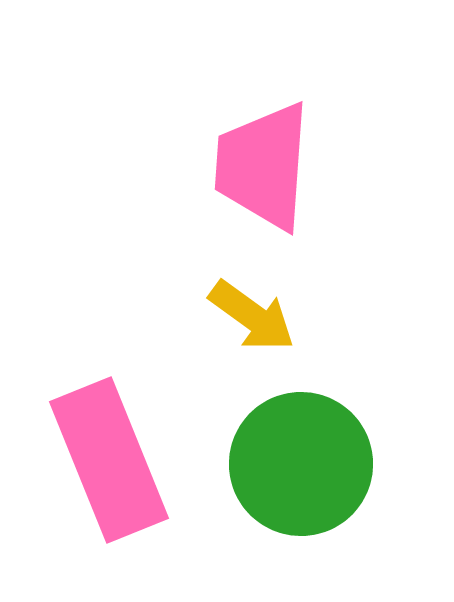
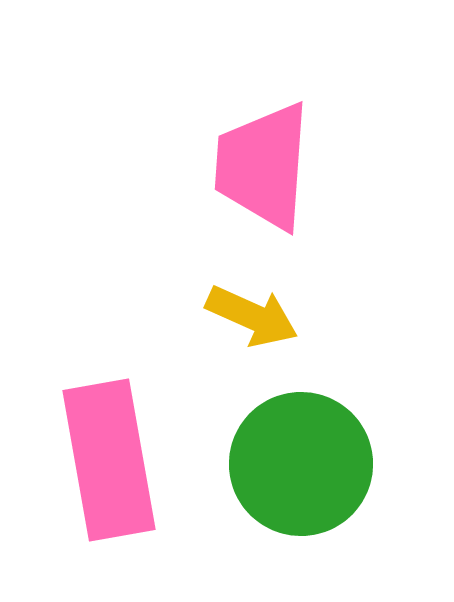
yellow arrow: rotated 12 degrees counterclockwise
pink rectangle: rotated 12 degrees clockwise
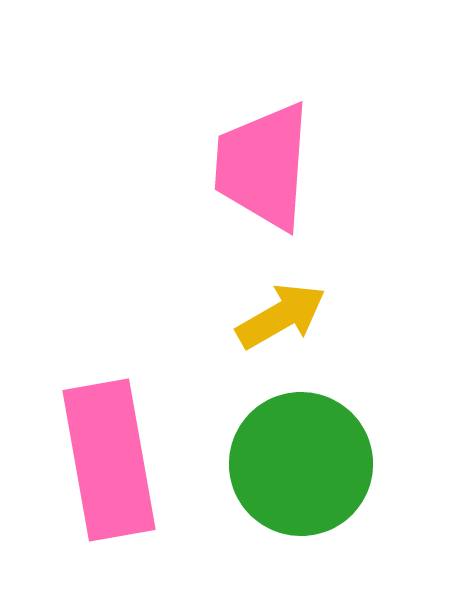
yellow arrow: moved 29 px right; rotated 54 degrees counterclockwise
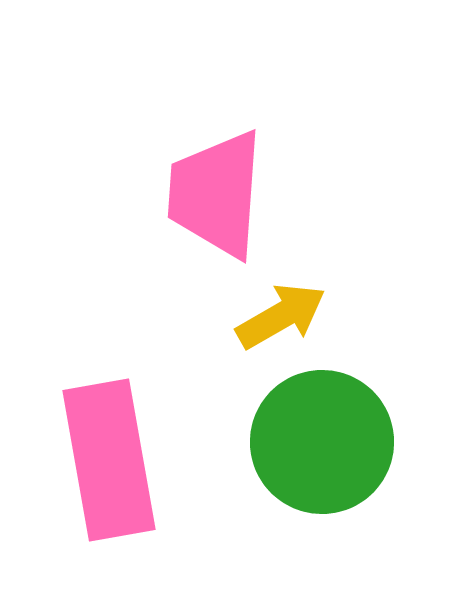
pink trapezoid: moved 47 px left, 28 px down
green circle: moved 21 px right, 22 px up
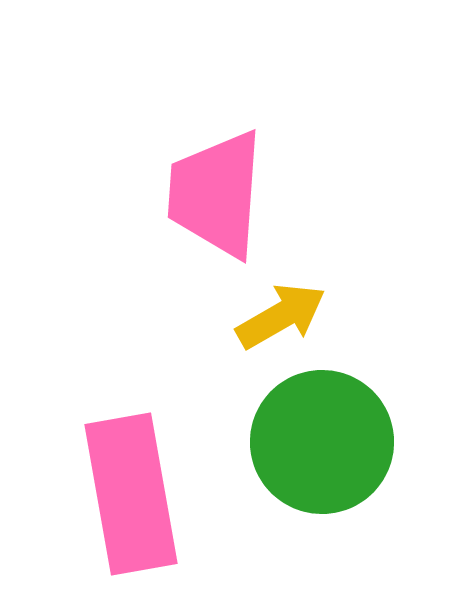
pink rectangle: moved 22 px right, 34 px down
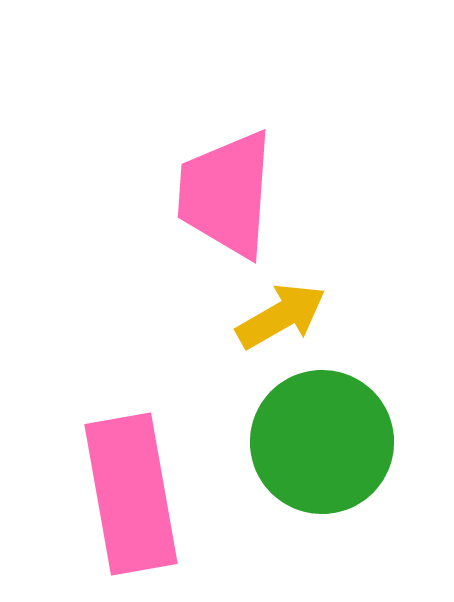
pink trapezoid: moved 10 px right
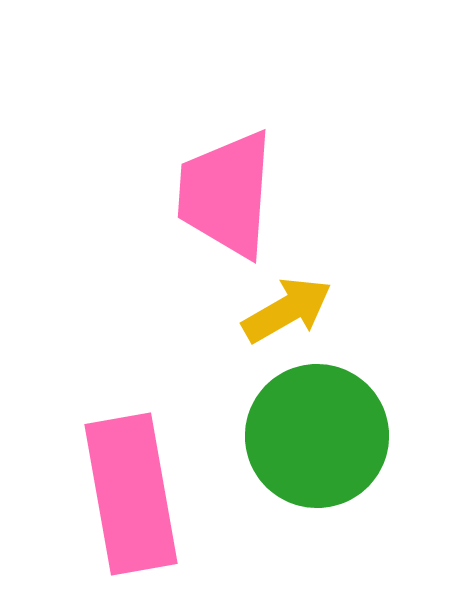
yellow arrow: moved 6 px right, 6 px up
green circle: moved 5 px left, 6 px up
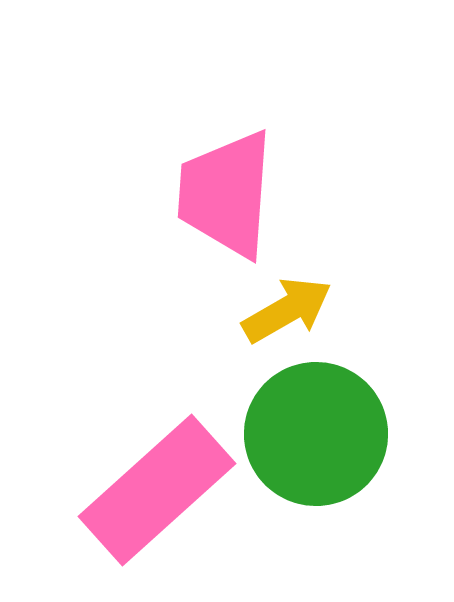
green circle: moved 1 px left, 2 px up
pink rectangle: moved 26 px right, 4 px up; rotated 58 degrees clockwise
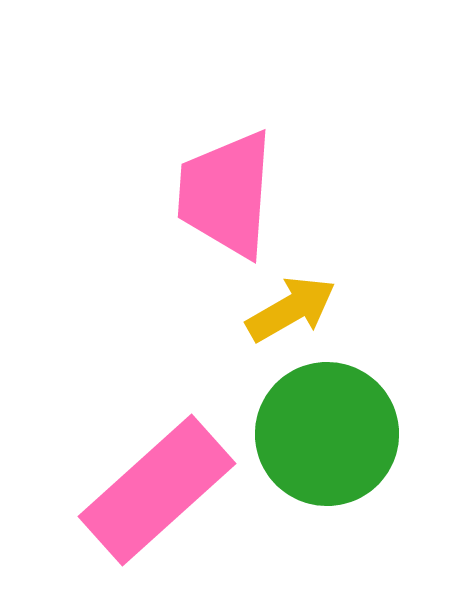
yellow arrow: moved 4 px right, 1 px up
green circle: moved 11 px right
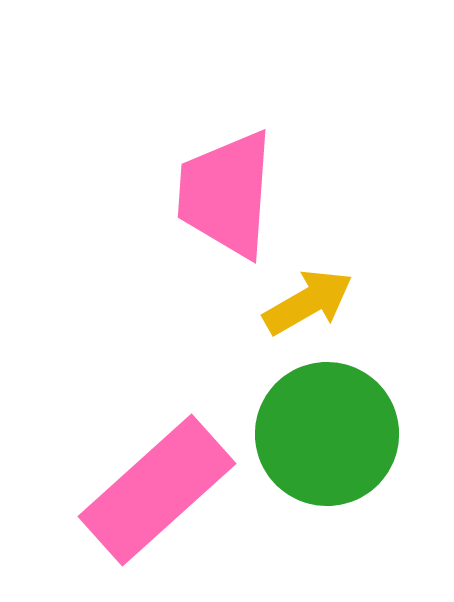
yellow arrow: moved 17 px right, 7 px up
